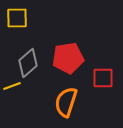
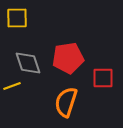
gray diamond: rotated 68 degrees counterclockwise
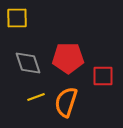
red pentagon: rotated 8 degrees clockwise
red square: moved 2 px up
yellow line: moved 24 px right, 11 px down
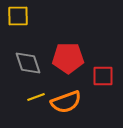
yellow square: moved 1 px right, 2 px up
orange semicircle: rotated 128 degrees counterclockwise
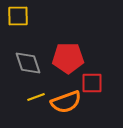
red square: moved 11 px left, 7 px down
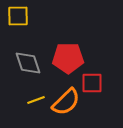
yellow line: moved 3 px down
orange semicircle: rotated 24 degrees counterclockwise
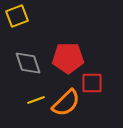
yellow square: moved 1 px left; rotated 20 degrees counterclockwise
orange semicircle: moved 1 px down
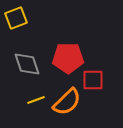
yellow square: moved 1 px left, 2 px down
gray diamond: moved 1 px left, 1 px down
red square: moved 1 px right, 3 px up
orange semicircle: moved 1 px right, 1 px up
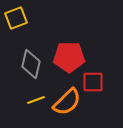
red pentagon: moved 1 px right, 1 px up
gray diamond: moved 4 px right; rotated 32 degrees clockwise
red square: moved 2 px down
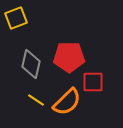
yellow line: rotated 54 degrees clockwise
